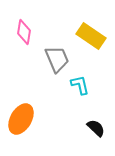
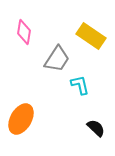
gray trapezoid: rotated 56 degrees clockwise
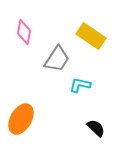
cyan L-shape: rotated 65 degrees counterclockwise
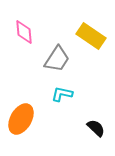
pink diamond: rotated 15 degrees counterclockwise
cyan L-shape: moved 18 px left, 9 px down
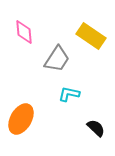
cyan L-shape: moved 7 px right
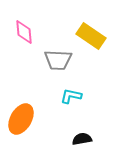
gray trapezoid: moved 1 px right, 1 px down; rotated 60 degrees clockwise
cyan L-shape: moved 2 px right, 2 px down
black semicircle: moved 14 px left, 11 px down; rotated 54 degrees counterclockwise
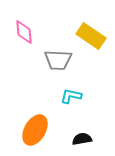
orange ellipse: moved 14 px right, 11 px down
